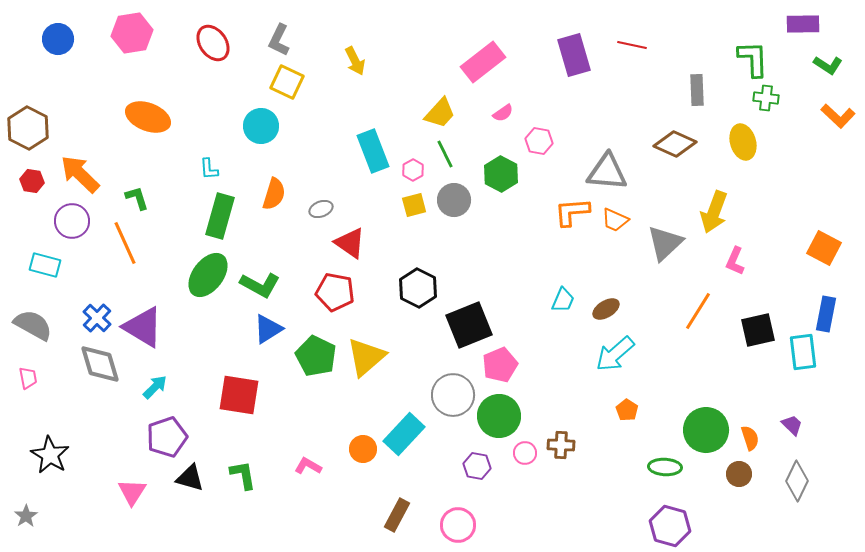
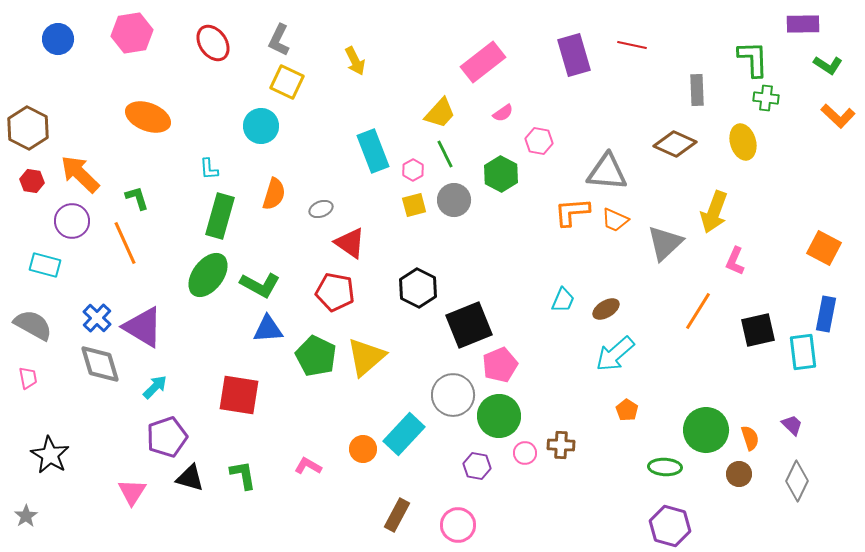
blue triangle at (268, 329): rotated 28 degrees clockwise
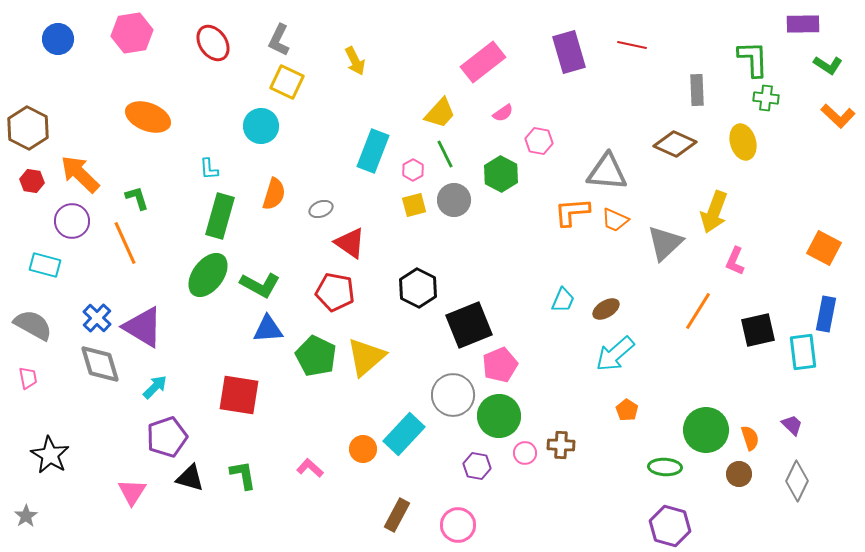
purple rectangle at (574, 55): moved 5 px left, 3 px up
cyan rectangle at (373, 151): rotated 42 degrees clockwise
pink L-shape at (308, 466): moved 2 px right, 2 px down; rotated 12 degrees clockwise
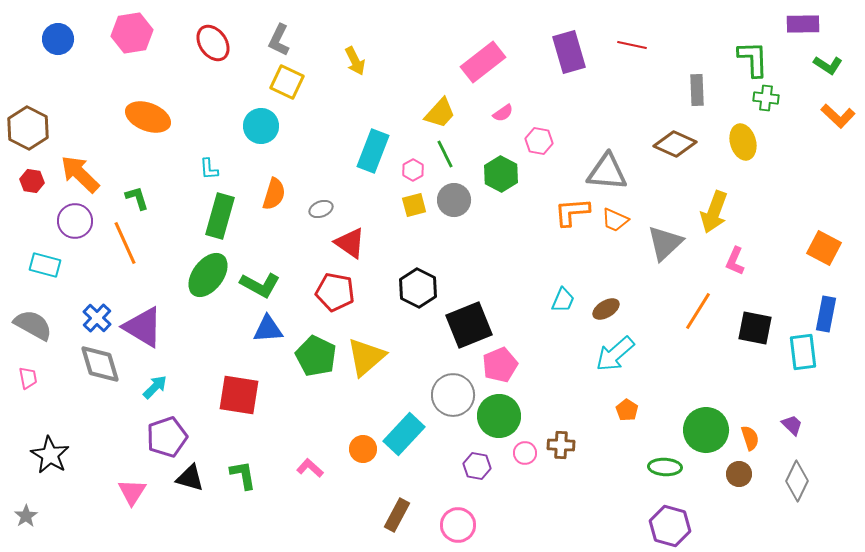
purple circle at (72, 221): moved 3 px right
black square at (758, 330): moved 3 px left, 2 px up; rotated 24 degrees clockwise
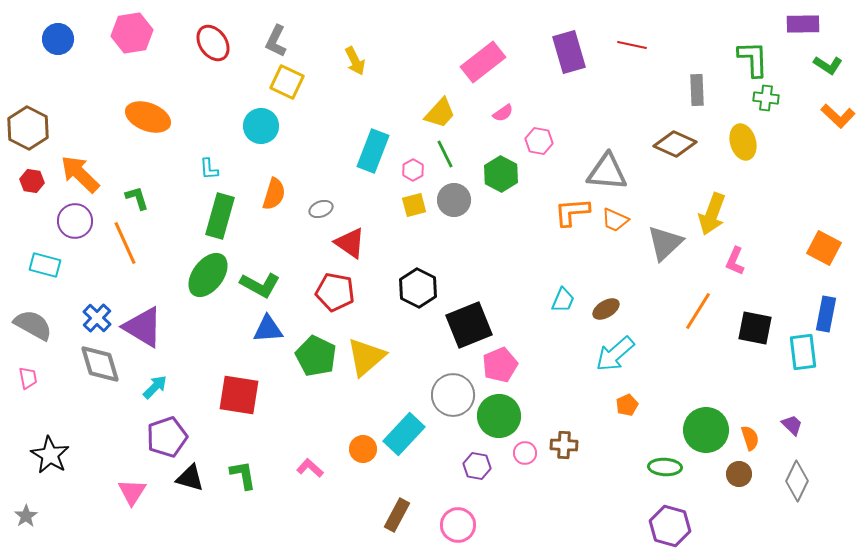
gray L-shape at (279, 40): moved 3 px left, 1 px down
yellow arrow at (714, 212): moved 2 px left, 2 px down
orange pentagon at (627, 410): moved 5 px up; rotated 15 degrees clockwise
brown cross at (561, 445): moved 3 px right
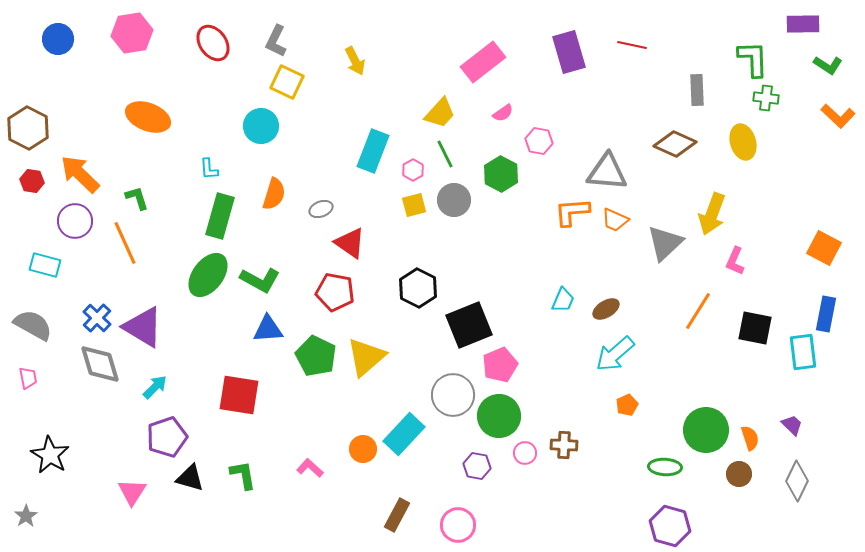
green L-shape at (260, 285): moved 5 px up
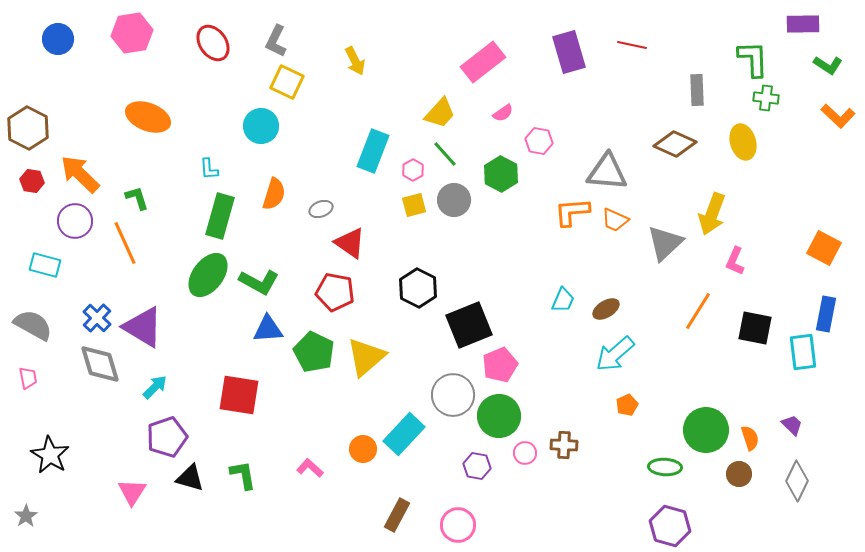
green line at (445, 154): rotated 16 degrees counterclockwise
green L-shape at (260, 280): moved 1 px left, 2 px down
green pentagon at (316, 356): moved 2 px left, 4 px up
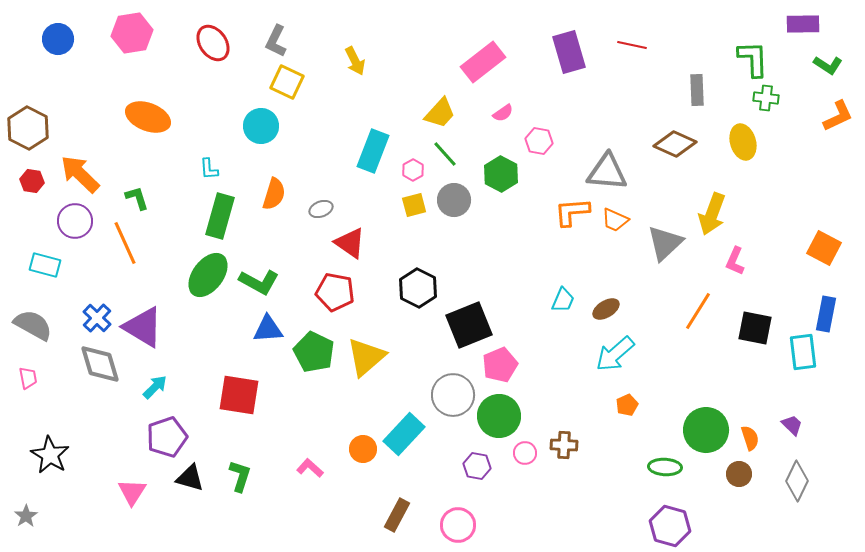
orange L-shape at (838, 116): rotated 68 degrees counterclockwise
green L-shape at (243, 475): moved 3 px left, 1 px down; rotated 28 degrees clockwise
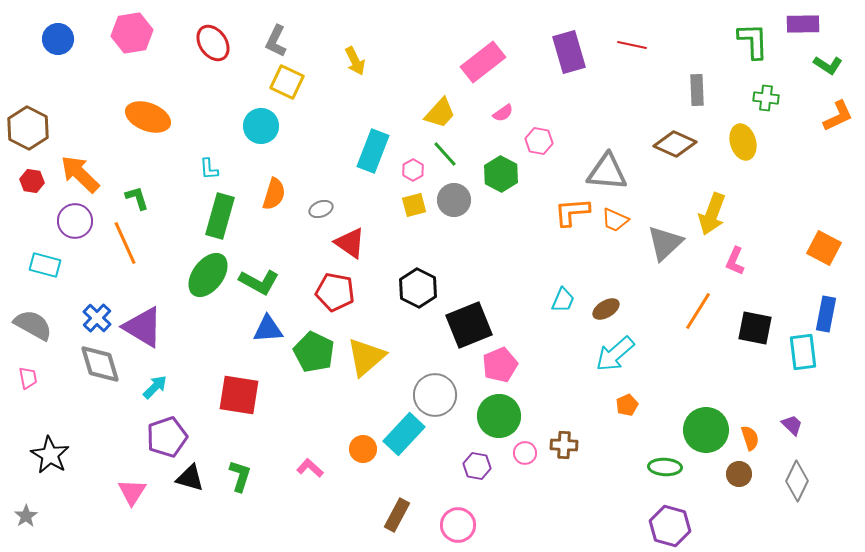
green L-shape at (753, 59): moved 18 px up
gray circle at (453, 395): moved 18 px left
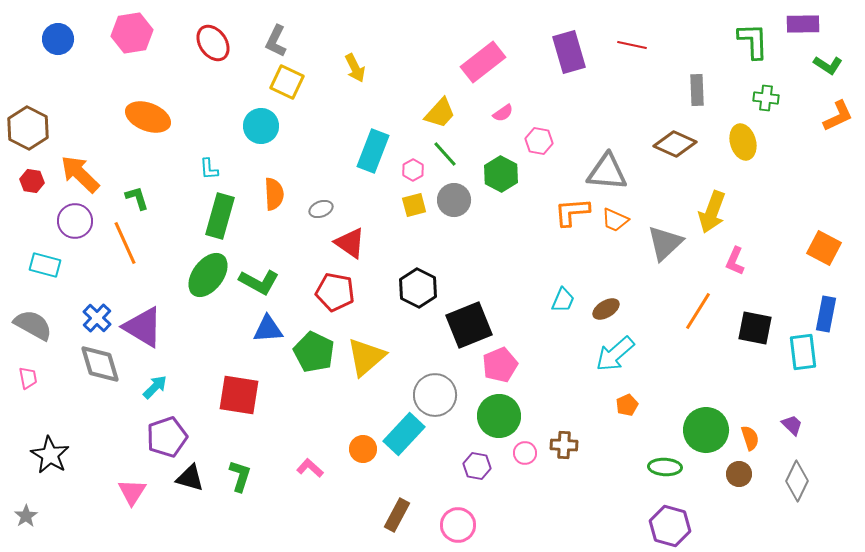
yellow arrow at (355, 61): moved 7 px down
orange semicircle at (274, 194): rotated 20 degrees counterclockwise
yellow arrow at (712, 214): moved 2 px up
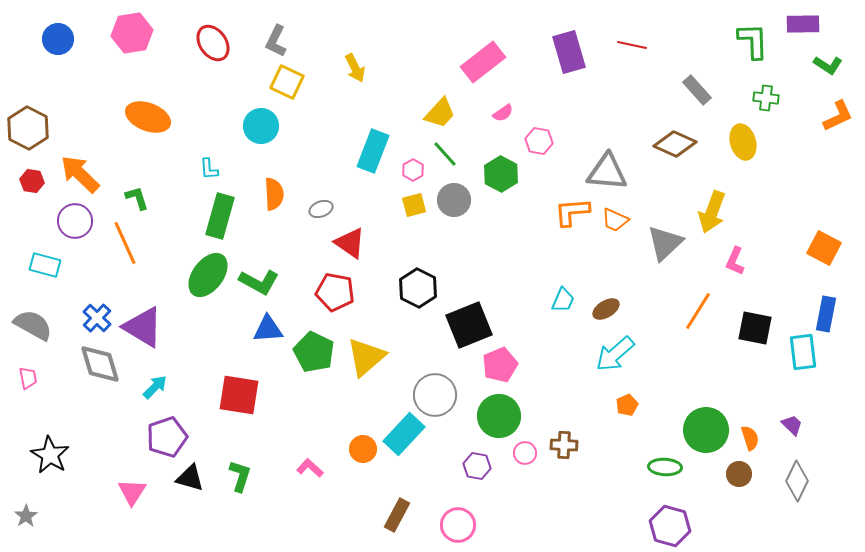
gray rectangle at (697, 90): rotated 40 degrees counterclockwise
